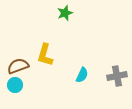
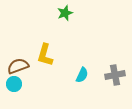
gray cross: moved 2 px left, 1 px up
cyan circle: moved 1 px left, 1 px up
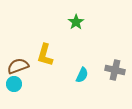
green star: moved 11 px right, 9 px down; rotated 14 degrees counterclockwise
gray cross: moved 5 px up; rotated 24 degrees clockwise
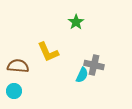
yellow L-shape: moved 3 px right, 3 px up; rotated 40 degrees counterclockwise
brown semicircle: rotated 25 degrees clockwise
gray cross: moved 21 px left, 5 px up
cyan circle: moved 7 px down
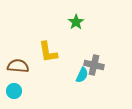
yellow L-shape: rotated 15 degrees clockwise
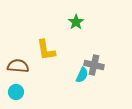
yellow L-shape: moved 2 px left, 2 px up
cyan circle: moved 2 px right, 1 px down
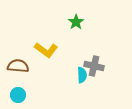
yellow L-shape: rotated 45 degrees counterclockwise
gray cross: moved 1 px down
cyan semicircle: rotated 28 degrees counterclockwise
cyan circle: moved 2 px right, 3 px down
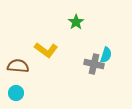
gray cross: moved 2 px up
cyan semicircle: moved 24 px right, 20 px up; rotated 21 degrees clockwise
cyan circle: moved 2 px left, 2 px up
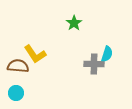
green star: moved 2 px left, 1 px down
yellow L-shape: moved 11 px left, 4 px down; rotated 20 degrees clockwise
cyan semicircle: moved 1 px right, 1 px up
gray cross: rotated 12 degrees counterclockwise
